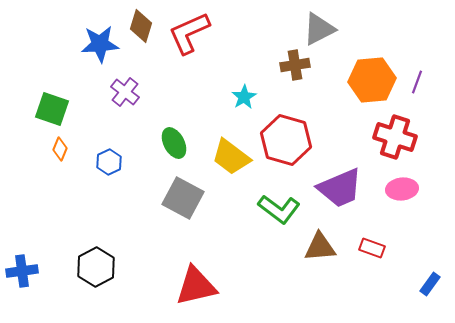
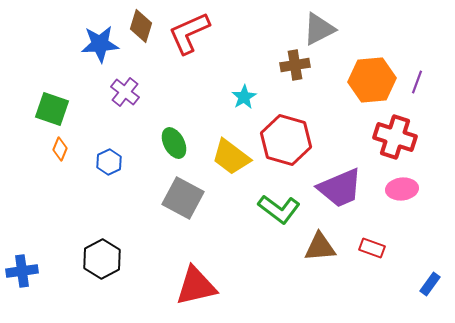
black hexagon: moved 6 px right, 8 px up
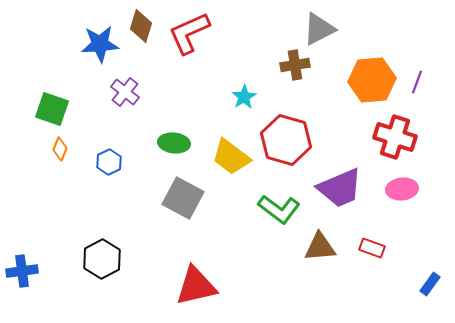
green ellipse: rotated 56 degrees counterclockwise
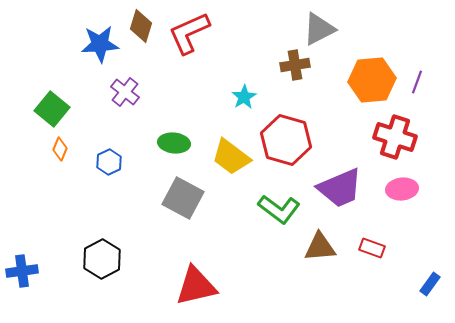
green square: rotated 20 degrees clockwise
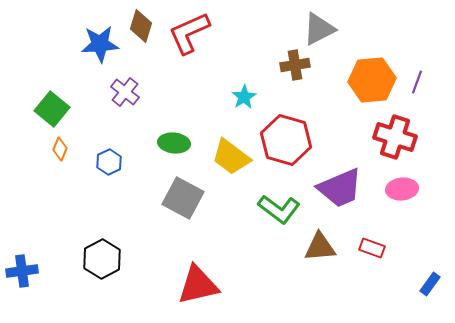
red triangle: moved 2 px right, 1 px up
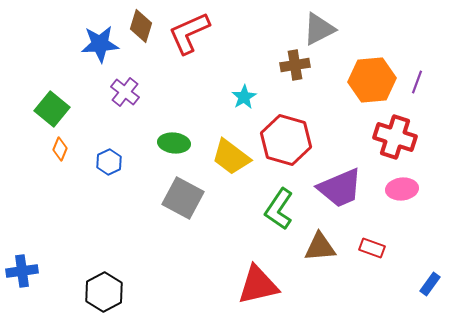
green L-shape: rotated 87 degrees clockwise
black hexagon: moved 2 px right, 33 px down
red triangle: moved 60 px right
